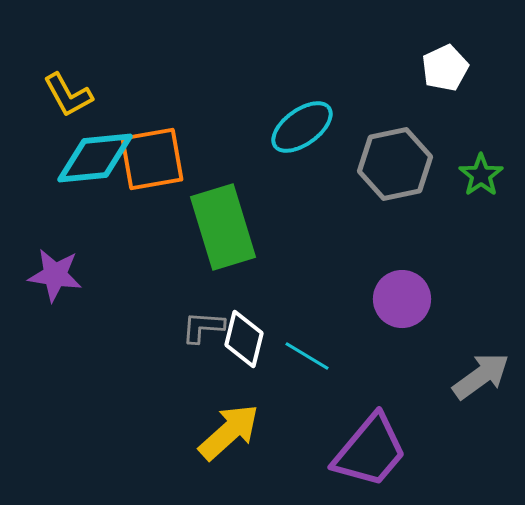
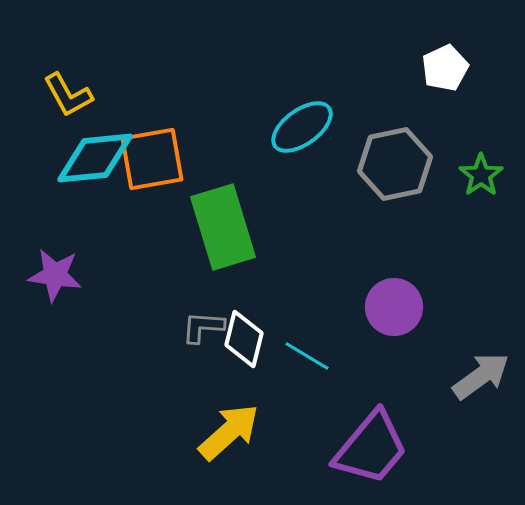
purple circle: moved 8 px left, 8 px down
purple trapezoid: moved 1 px right, 3 px up
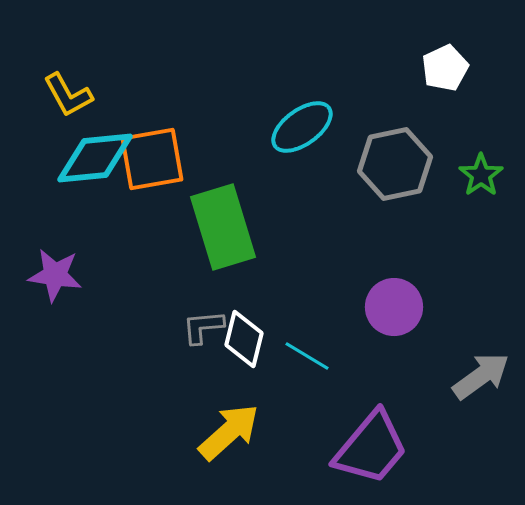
gray L-shape: rotated 9 degrees counterclockwise
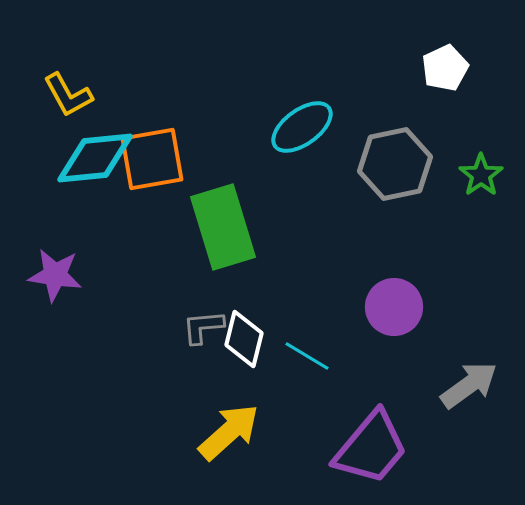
gray arrow: moved 12 px left, 9 px down
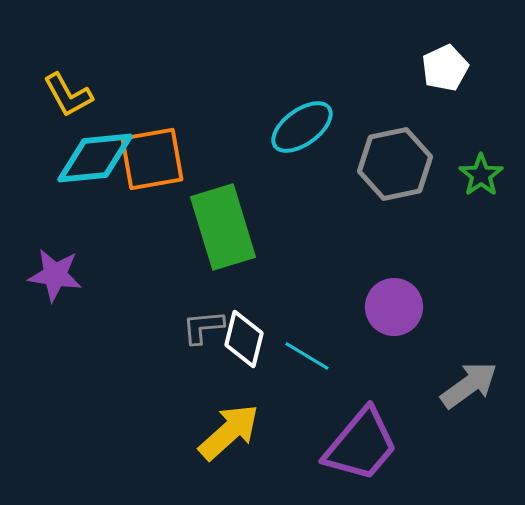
purple trapezoid: moved 10 px left, 3 px up
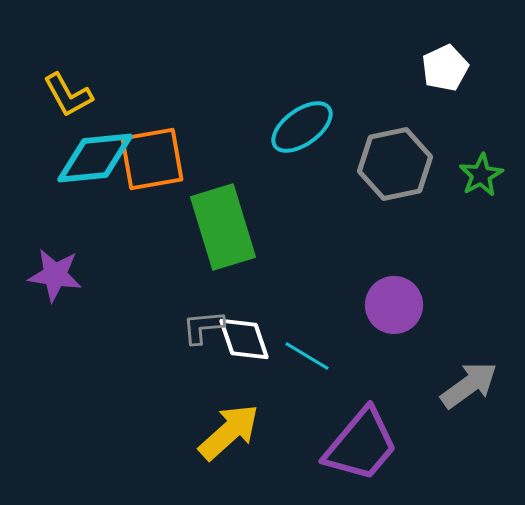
green star: rotated 6 degrees clockwise
purple circle: moved 2 px up
white diamond: rotated 32 degrees counterclockwise
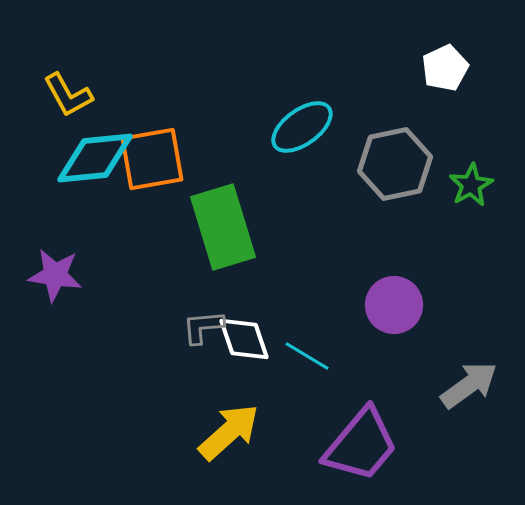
green star: moved 10 px left, 10 px down
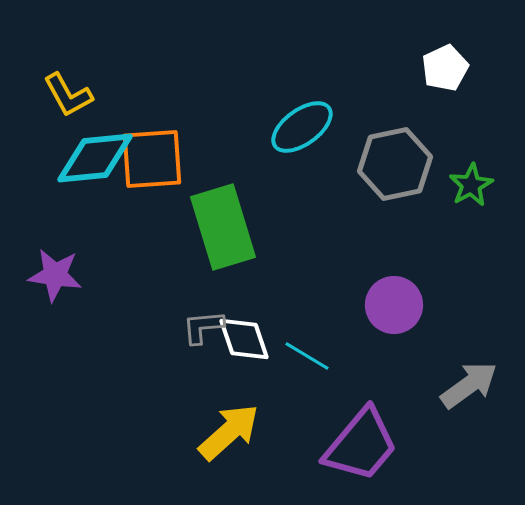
orange square: rotated 6 degrees clockwise
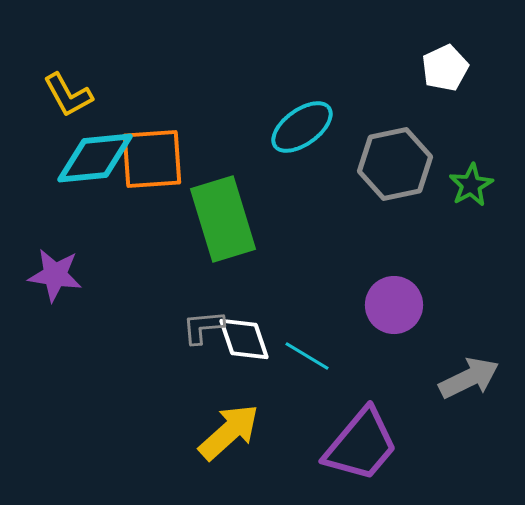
green rectangle: moved 8 px up
gray arrow: moved 7 px up; rotated 10 degrees clockwise
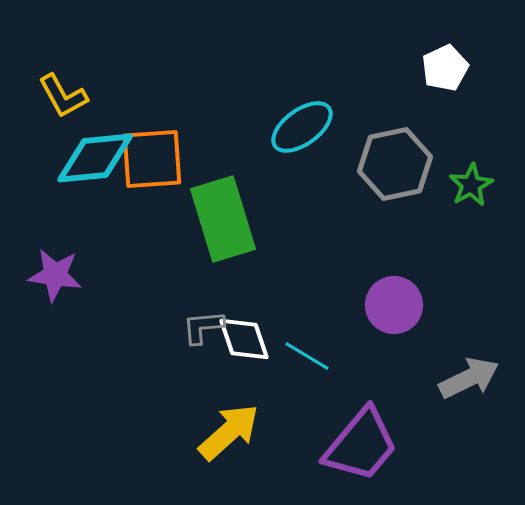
yellow L-shape: moved 5 px left, 1 px down
